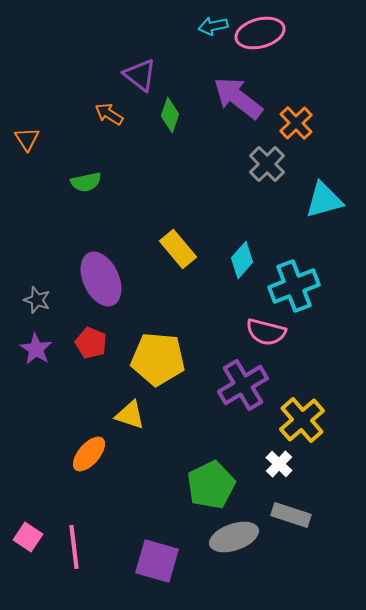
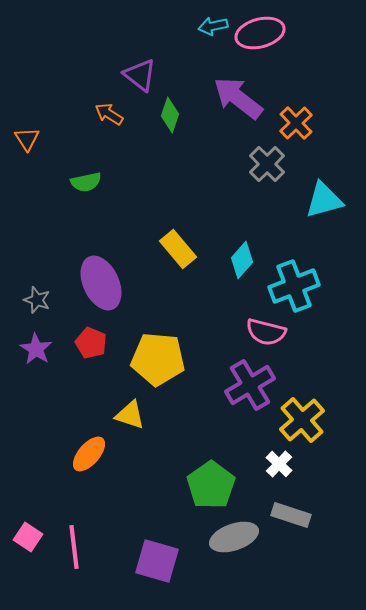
purple ellipse: moved 4 px down
purple cross: moved 7 px right
green pentagon: rotated 9 degrees counterclockwise
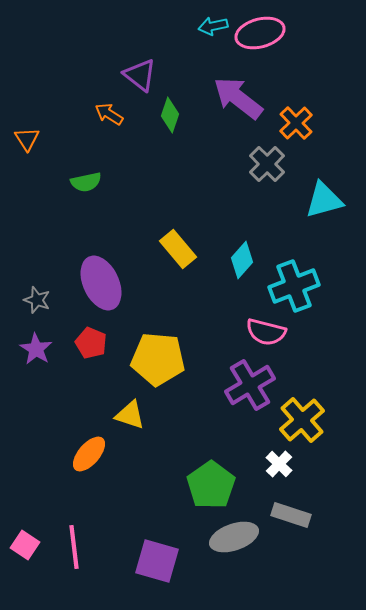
pink square: moved 3 px left, 8 px down
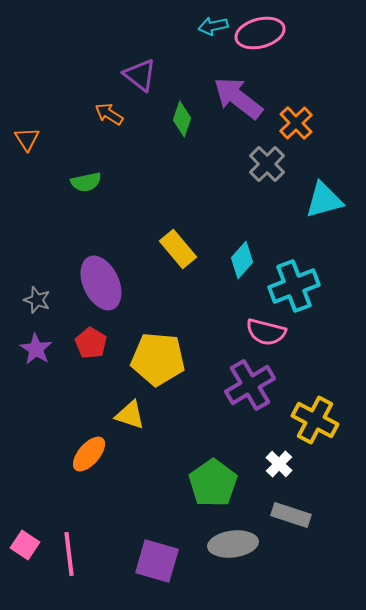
green diamond: moved 12 px right, 4 px down
red pentagon: rotated 8 degrees clockwise
yellow cross: moved 13 px right; rotated 21 degrees counterclockwise
green pentagon: moved 2 px right, 2 px up
gray ellipse: moved 1 px left, 7 px down; rotated 12 degrees clockwise
pink line: moved 5 px left, 7 px down
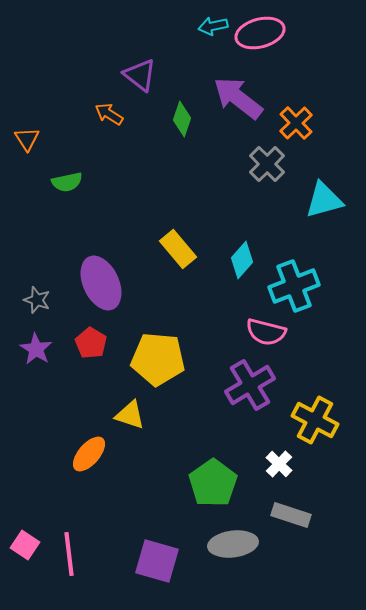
green semicircle: moved 19 px left
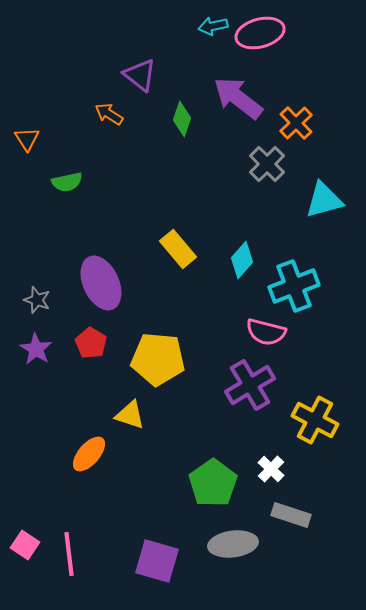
white cross: moved 8 px left, 5 px down
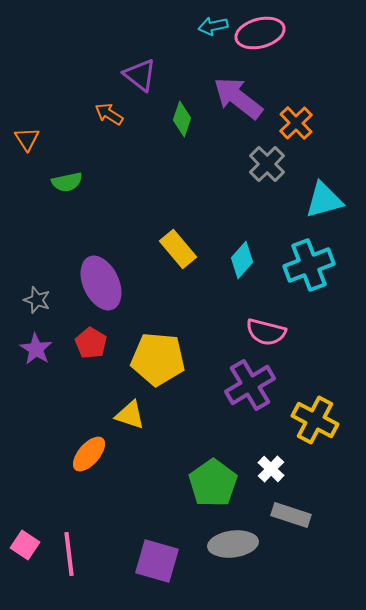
cyan cross: moved 15 px right, 21 px up
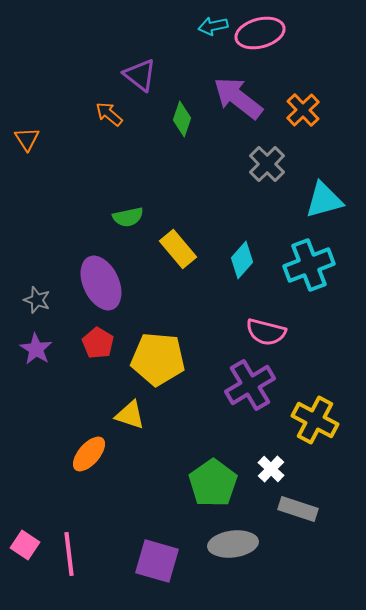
orange arrow: rotated 8 degrees clockwise
orange cross: moved 7 px right, 13 px up
green semicircle: moved 61 px right, 35 px down
red pentagon: moved 7 px right
gray rectangle: moved 7 px right, 6 px up
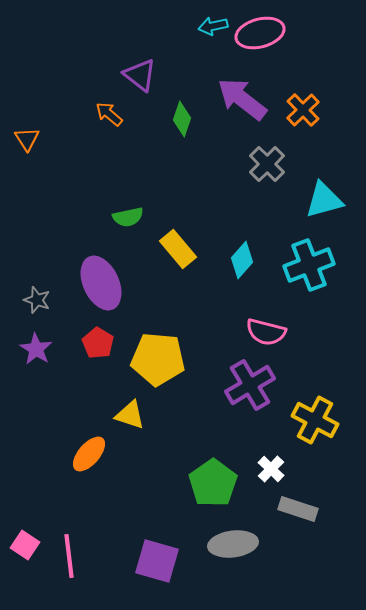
purple arrow: moved 4 px right, 1 px down
pink line: moved 2 px down
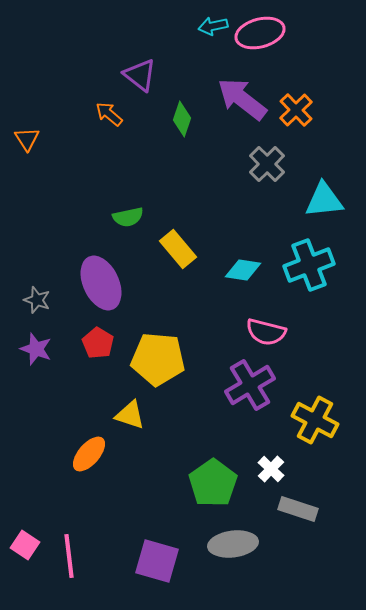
orange cross: moved 7 px left
cyan triangle: rotated 9 degrees clockwise
cyan diamond: moved 1 px right, 10 px down; rotated 57 degrees clockwise
purple star: rotated 12 degrees counterclockwise
